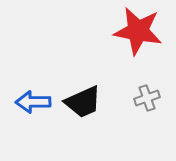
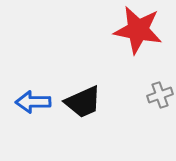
red star: moved 1 px up
gray cross: moved 13 px right, 3 px up
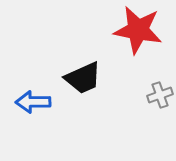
black trapezoid: moved 24 px up
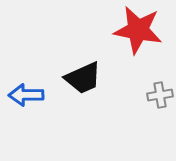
gray cross: rotated 10 degrees clockwise
blue arrow: moved 7 px left, 7 px up
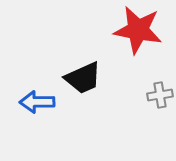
blue arrow: moved 11 px right, 7 px down
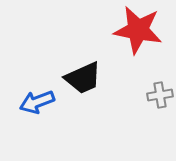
blue arrow: rotated 20 degrees counterclockwise
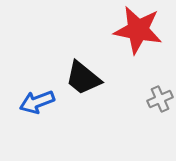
black trapezoid: rotated 63 degrees clockwise
gray cross: moved 4 px down; rotated 15 degrees counterclockwise
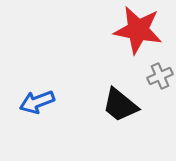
black trapezoid: moved 37 px right, 27 px down
gray cross: moved 23 px up
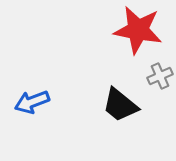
blue arrow: moved 5 px left
